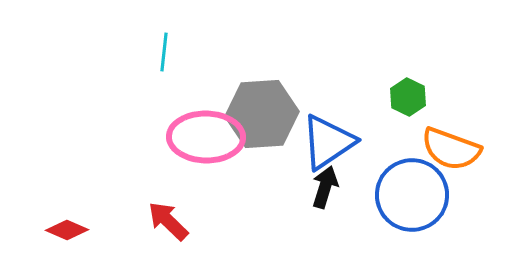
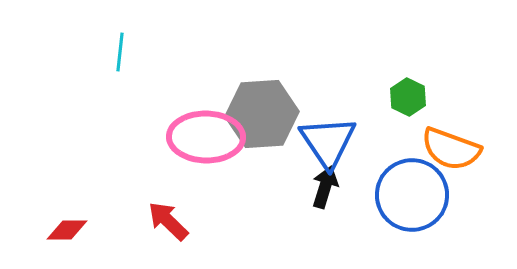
cyan line: moved 44 px left
blue triangle: rotated 30 degrees counterclockwise
red diamond: rotated 24 degrees counterclockwise
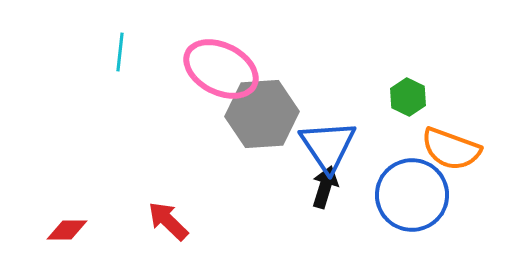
pink ellipse: moved 15 px right, 68 px up; rotated 26 degrees clockwise
blue triangle: moved 4 px down
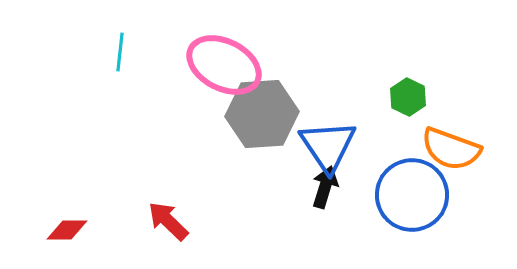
pink ellipse: moved 3 px right, 4 px up
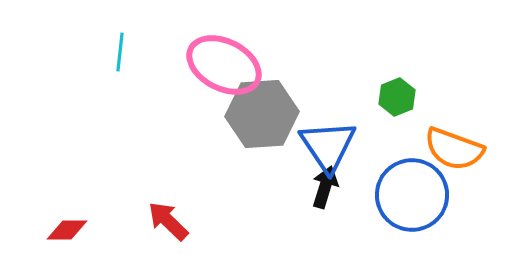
green hexagon: moved 11 px left; rotated 12 degrees clockwise
orange semicircle: moved 3 px right
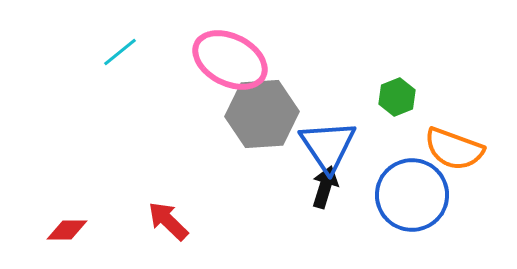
cyan line: rotated 45 degrees clockwise
pink ellipse: moved 6 px right, 5 px up
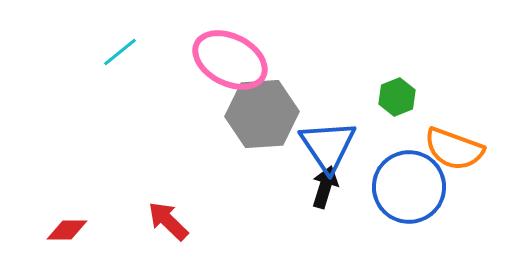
blue circle: moved 3 px left, 8 px up
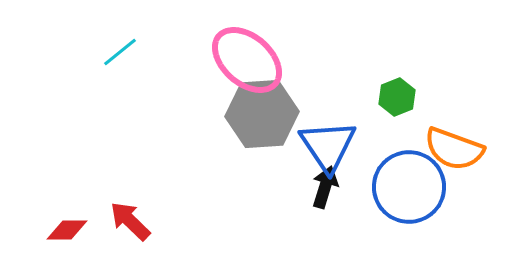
pink ellipse: moved 17 px right; rotated 14 degrees clockwise
red arrow: moved 38 px left
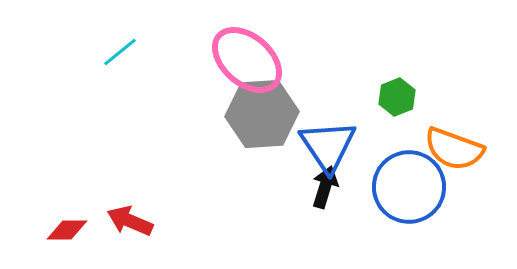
red arrow: rotated 21 degrees counterclockwise
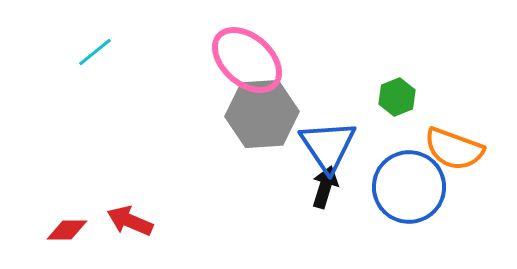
cyan line: moved 25 px left
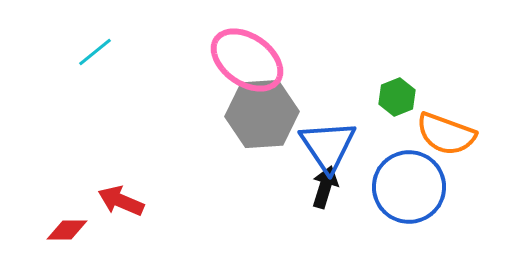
pink ellipse: rotated 6 degrees counterclockwise
orange semicircle: moved 8 px left, 15 px up
red arrow: moved 9 px left, 20 px up
